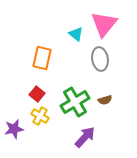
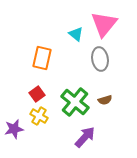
red square: rotated 14 degrees clockwise
green cross: rotated 20 degrees counterclockwise
yellow cross: moved 1 px left
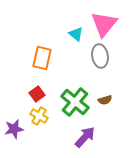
gray ellipse: moved 3 px up
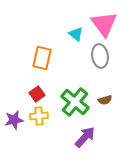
pink triangle: rotated 16 degrees counterclockwise
yellow cross: rotated 36 degrees counterclockwise
purple star: moved 9 px up
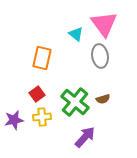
brown semicircle: moved 2 px left, 1 px up
yellow cross: moved 3 px right, 1 px down
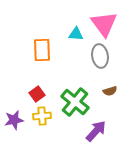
cyan triangle: rotated 35 degrees counterclockwise
orange rectangle: moved 8 px up; rotated 15 degrees counterclockwise
brown semicircle: moved 7 px right, 8 px up
yellow cross: moved 1 px up
purple arrow: moved 11 px right, 6 px up
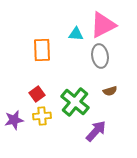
pink triangle: moved 1 px left, 1 px down; rotated 40 degrees clockwise
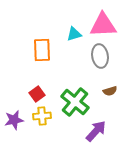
pink triangle: rotated 24 degrees clockwise
cyan triangle: moved 2 px left; rotated 21 degrees counterclockwise
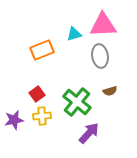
orange rectangle: rotated 70 degrees clockwise
green cross: moved 2 px right
purple arrow: moved 7 px left, 2 px down
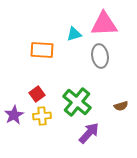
pink triangle: moved 1 px right, 1 px up
orange rectangle: rotated 25 degrees clockwise
brown semicircle: moved 11 px right, 15 px down
purple star: moved 5 px up; rotated 18 degrees counterclockwise
